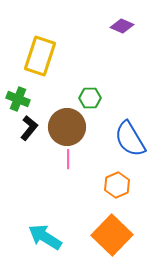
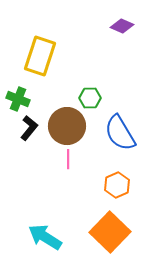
brown circle: moved 1 px up
blue semicircle: moved 10 px left, 6 px up
orange square: moved 2 px left, 3 px up
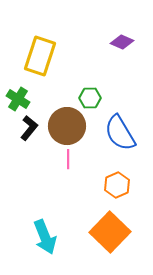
purple diamond: moved 16 px down
green cross: rotated 10 degrees clockwise
cyan arrow: rotated 144 degrees counterclockwise
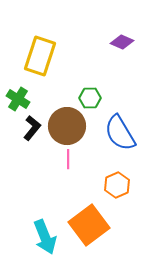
black L-shape: moved 3 px right
orange square: moved 21 px left, 7 px up; rotated 9 degrees clockwise
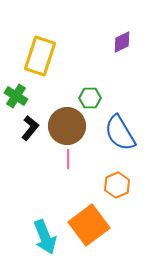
purple diamond: rotated 50 degrees counterclockwise
green cross: moved 2 px left, 3 px up
black L-shape: moved 2 px left
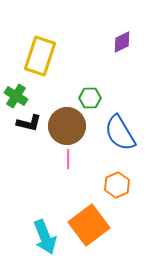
black L-shape: moved 1 px left, 5 px up; rotated 65 degrees clockwise
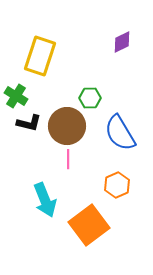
cyan arrow: moved 37 px up
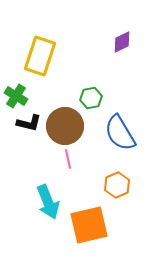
green hexagon: moved 1 px right; rotated 10 degrees counterclockwise
brown circle: moved 2 px left
pink line: rotated 12 degrees counterclockwise
cyan arrow: moved 3 px right, 2 px down
orange square: rotated 24 degrees clockwise
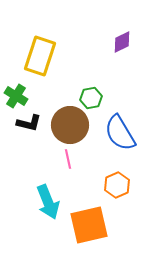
brown circle: moved 5 px right, 1 px up
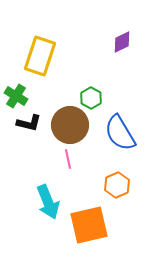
green hexagon: rotated 20 degrees counterclockwise
